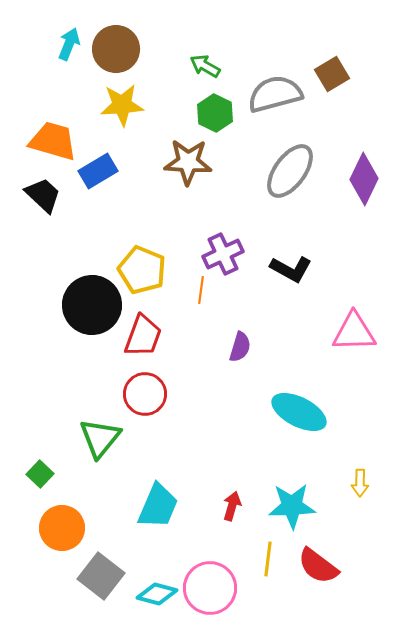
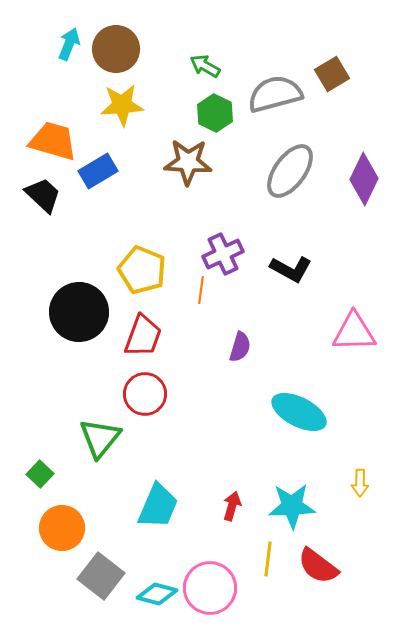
black circle: moved 13 px left, 7 px down
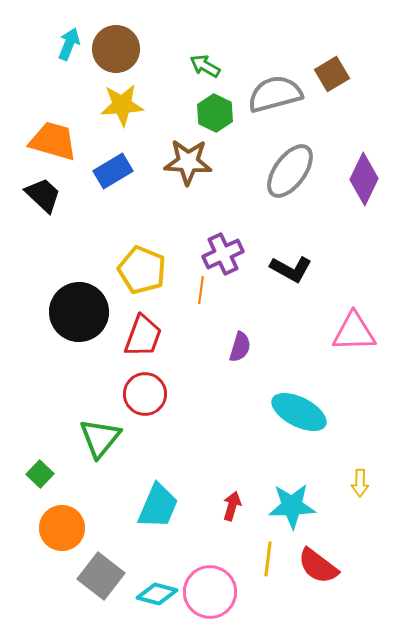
blue rectangle: moved 15 px right
pink circle: moved 4 px down
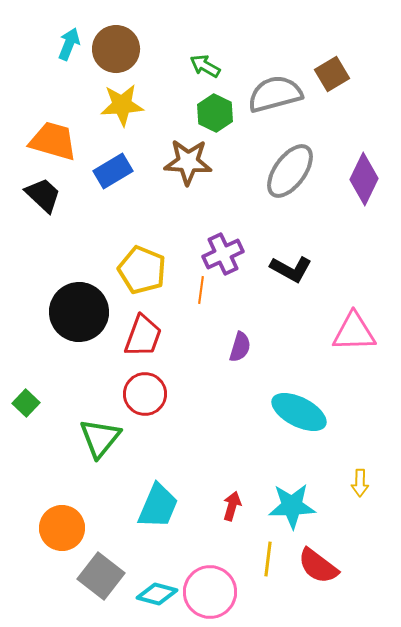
green square: moved 14 px left, 71 px up
